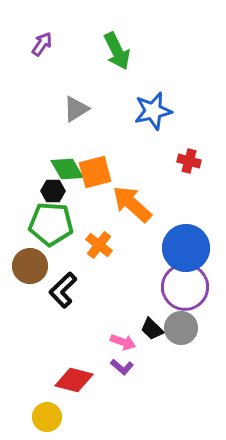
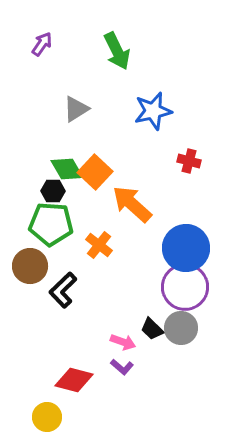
orange square: rotated 32 degrees counterclockwise
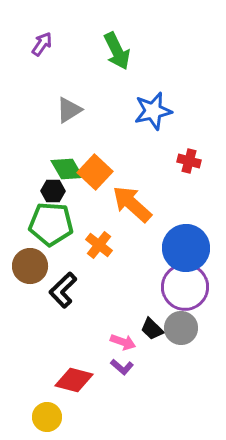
gray triangle: moved 7 px left, 1 px down
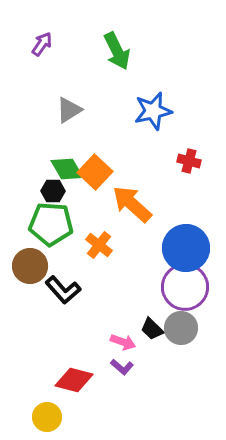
black L-shape: rotated 87 degrees counterclockwise
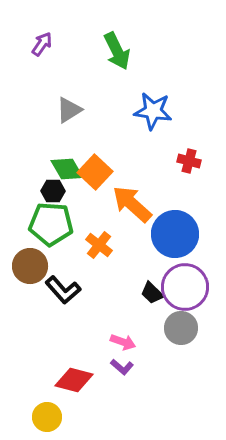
blue star: rotated 21 degrees clockwise
blue circle: moved 11 px left, 14 px up
black trapezoid: moved 36 px up
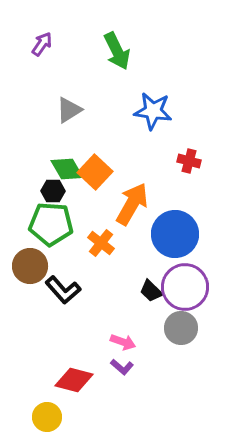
orange arrow: rotated 78 degrees clockwise
orange cross: moved 2 px right, 2 px up
black trapezoid: moved 1 px left, 2 px up
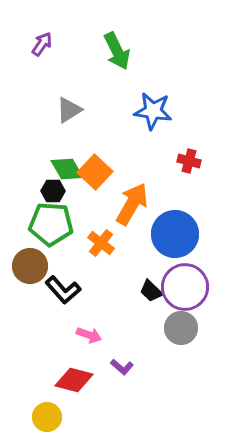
pink arrow: moved 34 px left, 7 px up
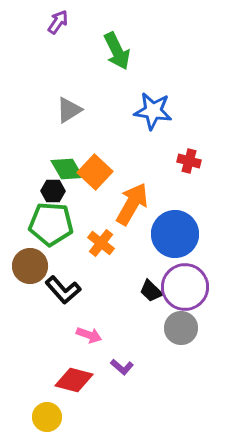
purple arrow: moved 16 px right, 22 px up
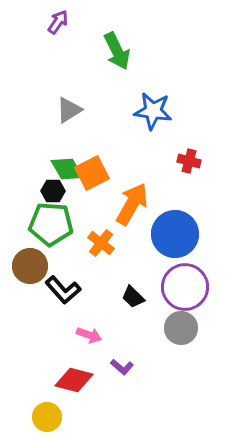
orange square: moved 3 px left, 1 px down; rotated 20 degrees clockwise
black trapezoid: moved 18 px left, 6 px down
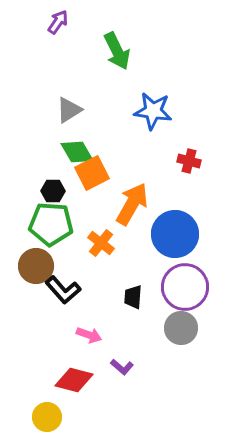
green diamond: moved 10 px right, 17 px up
brown circle: moved 6 px right
black trapezoid: rotated 50 degrees clockwise
